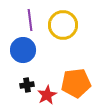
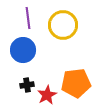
purple line: moved 2 px left, 2 px up
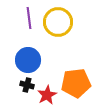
purple line: moved 1 px right
yellow circle: moved 5 px left, 3 px up
blue circle: moved 5 px right, 10 px down
black cross: rotated 24 degrees clockwise
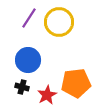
purple line: rotated 40 degrees clockwise
yellow circle: moved 1 px right
black cross: moved 5 px left, 2 px down
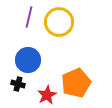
purple line: moved 1 px up; rotated 20 degrees counterclockwise
orange pentagon: rotated 16 degrees counterclockwise
black cross: moved 4 px left, 3 px up
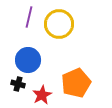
yellow circle: moved 2 px down
red star: moved 5 px left
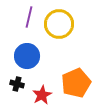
blue circle: moved 1 px left, 4 px up
black cross: moved 1 px left
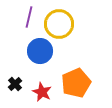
blue circle: moved 13 px right, 5 px up
black cross: moved 2 px left; rotated 32 degrees clockwise
red star: moved 3 px up; rotated 18 degrees counterclockwise
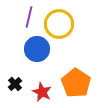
blue circle: moved 3 px left, 2 px up
orange pentagon: rotated 16 degrees counterclockwise
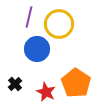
red star: moved 4 px right
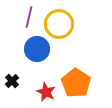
black cross: moved 3 px left, 3 px up
